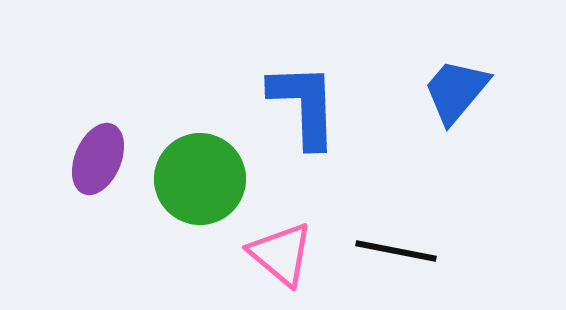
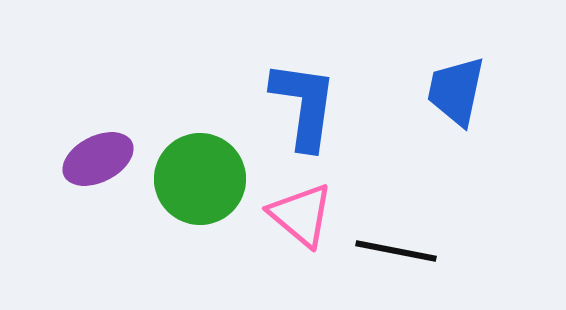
blue trapezoid: rotated 28 degrees counterclockwise
blue L-shape: rotated 10 degrees clockwise
purple ellipse: rotated 40 degrees clockwise
pink triangle: moved 20 px right, 39 px up
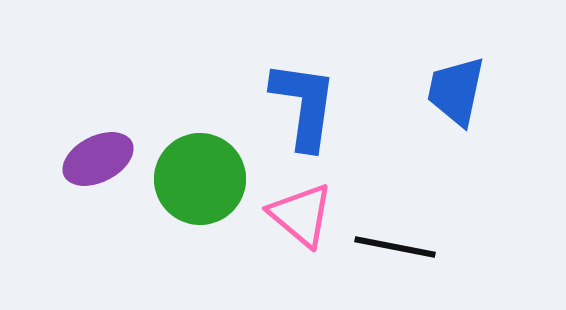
black line: moved 1 px left, 4 px up
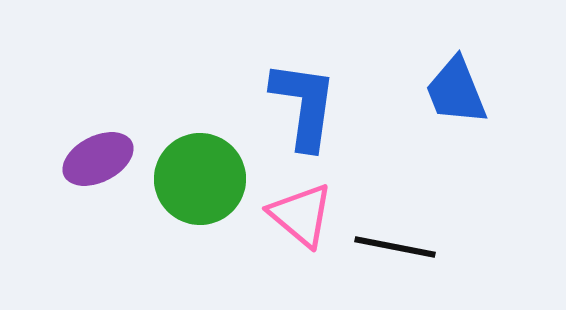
blue trapezoid: rotated 34 degrees counterclockwise
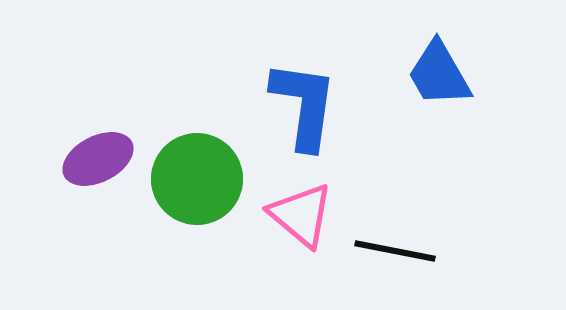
blue trapezoid: moved 17 px left, 17 px up; rotated 8 degrees counterclockwise
green circle: moved 3 px left
black line: moved 4 px down
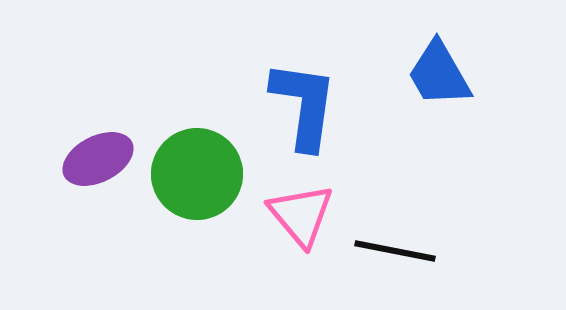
green circle: moved 5 px up
pink triangle: rotated 10 degrees clockwise
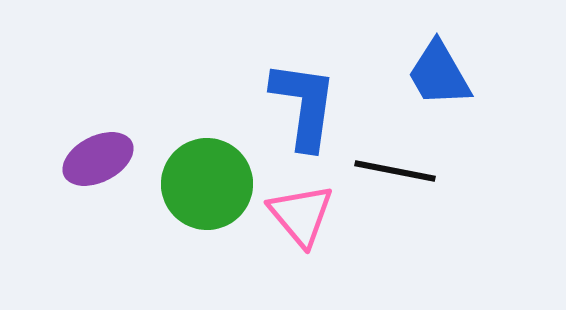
green circle: moved 10 px right, 10 px down
black line: moved 80 px up
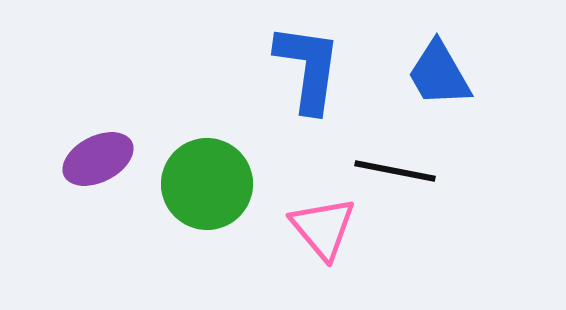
blue L-shape: moved 4 px right, 37 px up
pink triangle: moved 22 px right, 13 px down
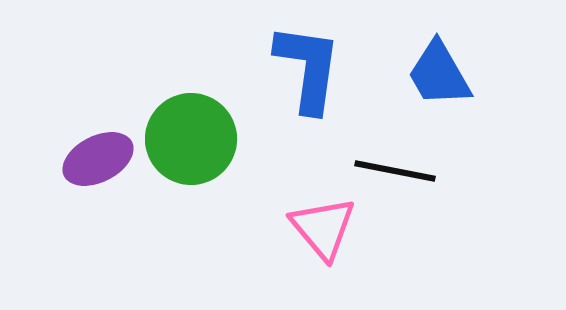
green circle: moved 16 px left, 45 px up
